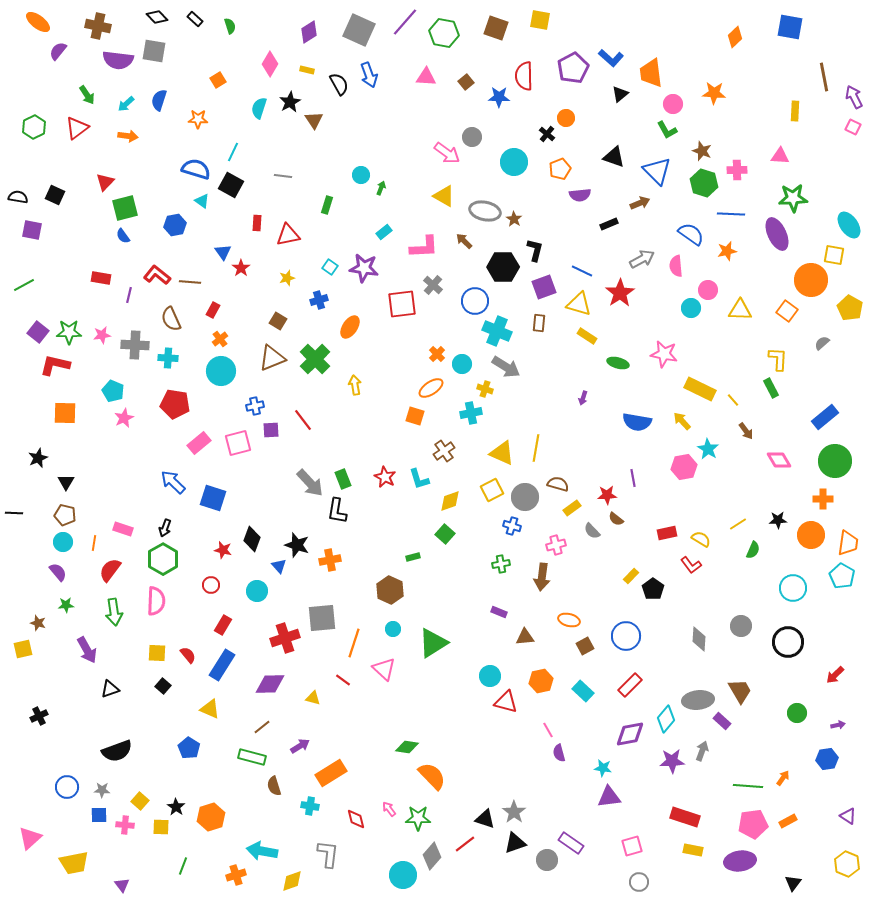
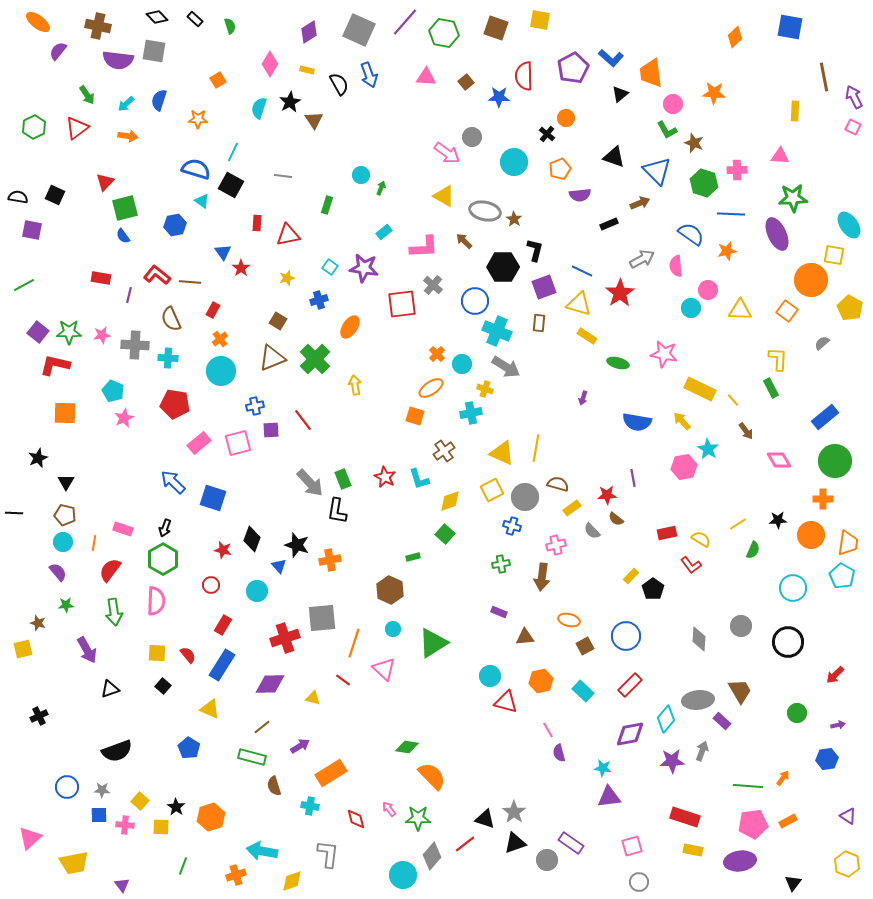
brown star at (702, 151): moved 8 px left, 8 px up
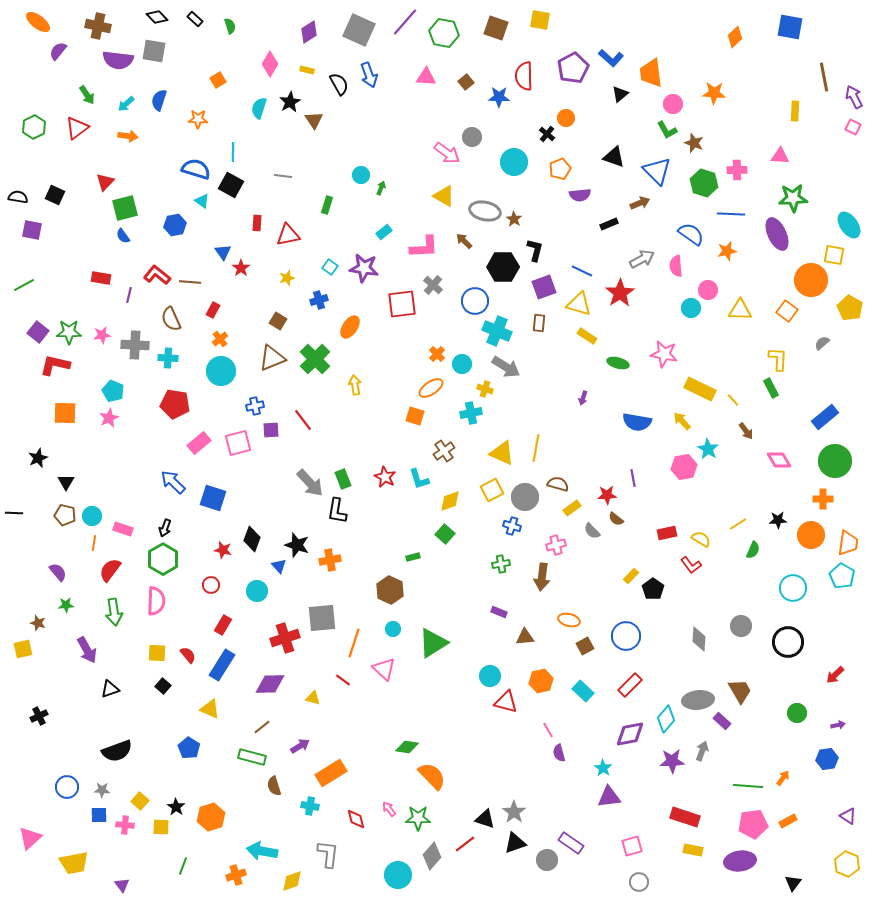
cyan line at (233, 152): rotated 24 degrees counterclockwise
pink star at (124, 418): moved 15 px left
cyan circle at (63, 542): moved 29 px right, 26 px up
cyan star at (603, 768): rotated 24 degrees clockwise
cyan circle at (403, 875): moved 5 px left
